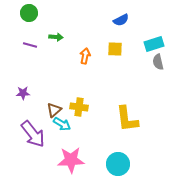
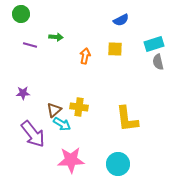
green circle: moved 8 px left, 1 px down
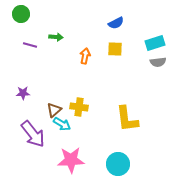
blue semicircle: moved 5 px left, 3 px down
cyan rectangle: moved 1 px right, 1 px up
gray semicircle: rotated 84 degrees counterclockwise
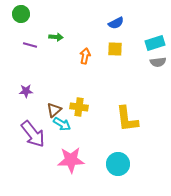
purple star: moved 3 px right, 2 px up
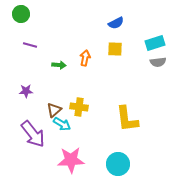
green arrow: moved 3 px right, 28 px down
orange arrow: moved 2 px down
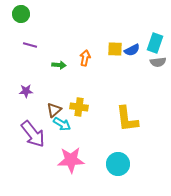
blue semicircle: moved 16 px right, 27 px down
cyan rectangle: rotated 54 degrees counterclockwise
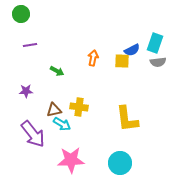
purple line: rotated 24 degrees counterclockwise
yellow square: moved 7 px right, 12 px down
orange arrow: moved 8 px right
green arrow: moved 2 px left, 6 px down; rotated 24 degrees clockwise
brown triangle: rotated 28 degrees clockwise
cyan circle: moved 2 px right, 1 px up
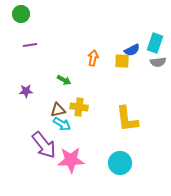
green arrow: moved 7 px right, 9 px down
brown triangle: moved 4 px right
purple arrow: moved 11 px right, 11 px down
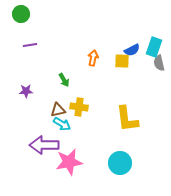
cyan rectangle: moved 1 px left, 4 px down
gray semicircle: moved 1 px right, 1 px down; rotated 84 degrees clockwise
green arrow: rotated 32 degrees clockwise
purple arrow: rotated 128 degrees clockwise
pink star: moved 2 px left, 2 px down; rotated 8 degrees counterclockwise
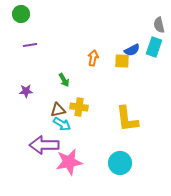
gray semicircle: moved 38 px up
